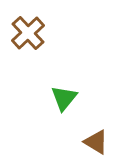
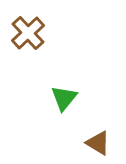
brown triangle: moved 2 px right, 1 px down
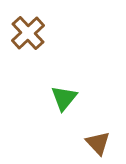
brown triangle: rotated 16 degrees clockwise
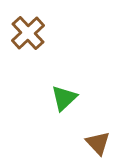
green triangle: rotated 8 degrees clockwise
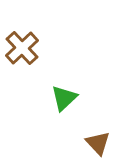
brown cross: moved 6 px left, 15 px down
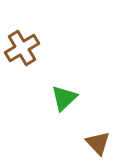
brown cross: rotated 12 degrees clockwise
